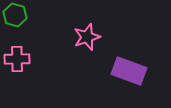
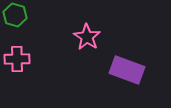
pink star: rotated 20 degrees counterclockwise
purple rectangle: moved 2 px left, 1 px up
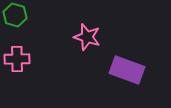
pink star: rotated 16 degrees counterclockwise
